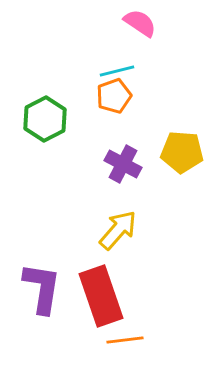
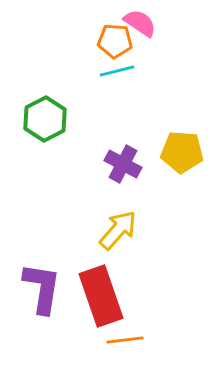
orange pentagon: moved 1 px right, 55 px up; rotated 24 degrees clockwise
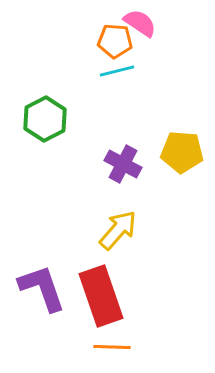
purple L-shape: rotated 28 degrees counterclockwise
orange line: moved 13 px left, 7 px down; rotated 9 degrees clockwise
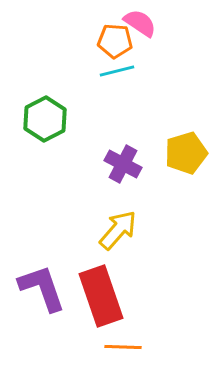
yellow pentagon: moved 4 px right, 1 px down; rotated 21 degrees counterclockwise
orange line: moved 11 px right
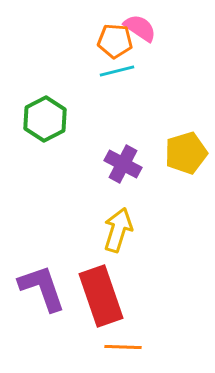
pink semicircle: moved 5 px down
yellow arrow: rotated 24 degrees counterclockwise
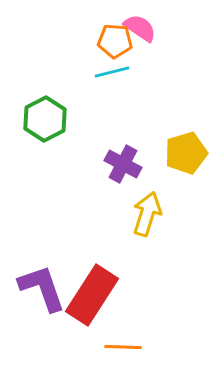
cyan line: moved 5 px left, 1 px down
yellow arrow: moved 29 px right, 16 px up
red rectangle: moved 9 px left, 1 px up; rotated 52 degrees clockwise
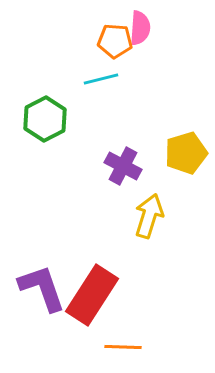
pink semicircle: rotated 60 degrees clockwise
cyan line: moved 11 px left, 7 px down
purple cross: moved 2 px down
yellow arrow: moved 2 px right, 2 px down
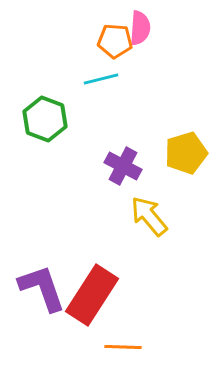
green hexagon: rotated 12 degrees counterclockwise
yellow arrow: rotated 57 degrees counterclockwise
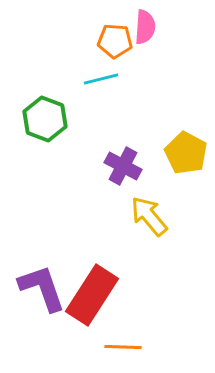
pink semicircle: moved 5 px right, 1 px up
yellow pentagon: rotated 27 degrees counterclockwise
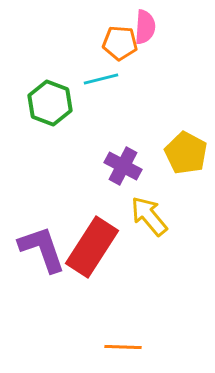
orange pentagon: moved 5 px right, 2 px down
green hexagon: moved 5 px right, 16 px up
purple L-shape: moved 39 px up
red rectangle: moved 48 px up
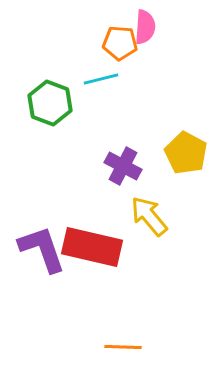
red rectangle: rotated 70 degrees clockwise
